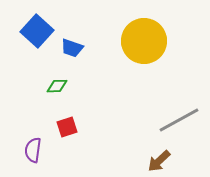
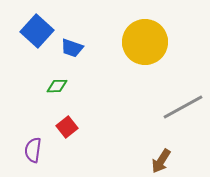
yellow circle: moved 1 px right, 1 px down
gray line: moved 4 px right, 13 px up
red square: rotated 20 degrees counterclockwise
brown arrow: moved 2 px right; rotated 15 degrees counterclockwise
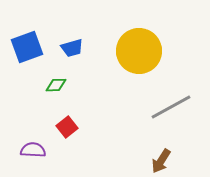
blue square: moved 10 px left, 16 px down; rotated 28 degrees clockwise
yellow circle: moved 6 px left, 9 px down
blue trapezoid: rotated 35 degrees counterclockwise
green diamond: moved 1 px left, 1 px up
gray line: moved 12 px left
purple semicircle: rotated 85 degrees clockwise
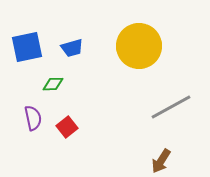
blue square: rotated 8 degrees clockwise
yellow circle: moved 5 px up
green diamond: moved 3 px left, 1 px up
purple semicircle: moved 32 px up; rotated 75 degrees clockwise
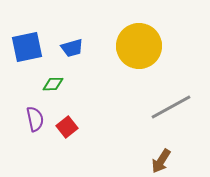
purple semicircle: moved 2 px right, 1 px down
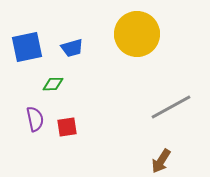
yellow circle: moved 2 px left, 12 px up
red square: rotated 30 degrees clockwise
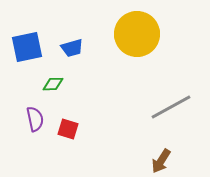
red square: moved 1 px right, 2 px down; rotated 25 degrees clockwise
